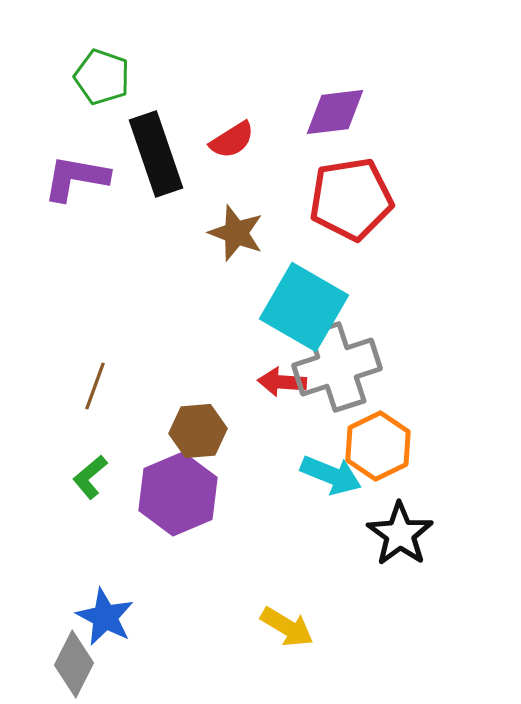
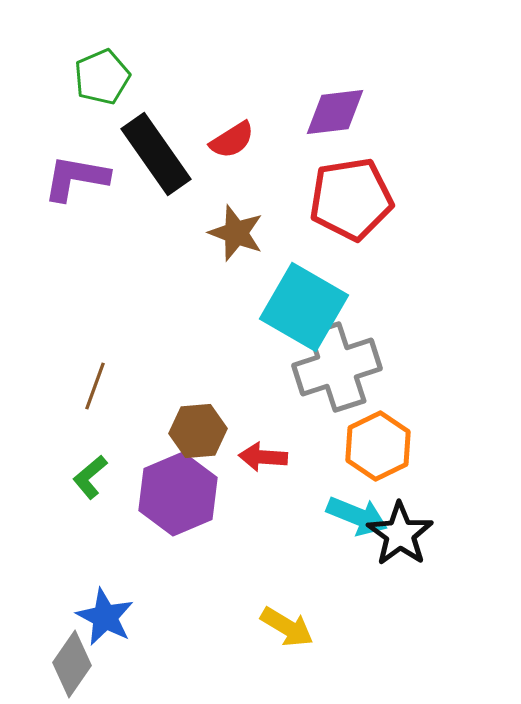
green pentagon: rotated 30 degrees clockwise
black rectangle: rotated 16 degrees counterclockwise
red arrow: moved 19 px left, 75 px down
cyan arrow: moved 26 px right, 41 px down
gray diamond: moved 2 px left; rotated 8 degrees clockwise
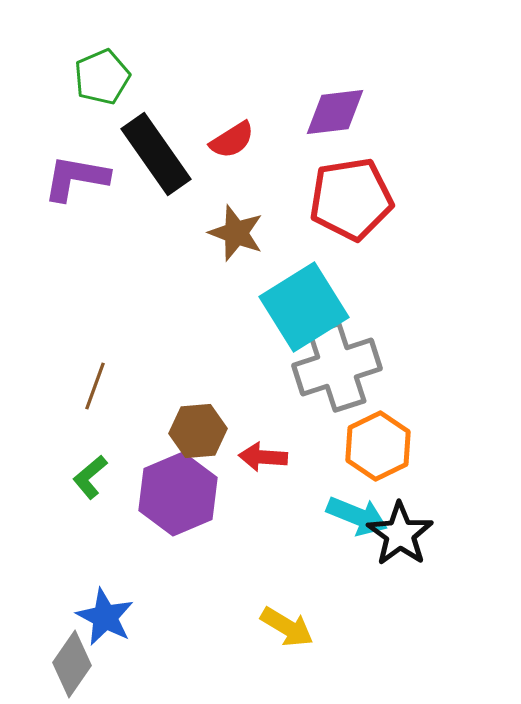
cyan square: rotated 28 degrees clockwise
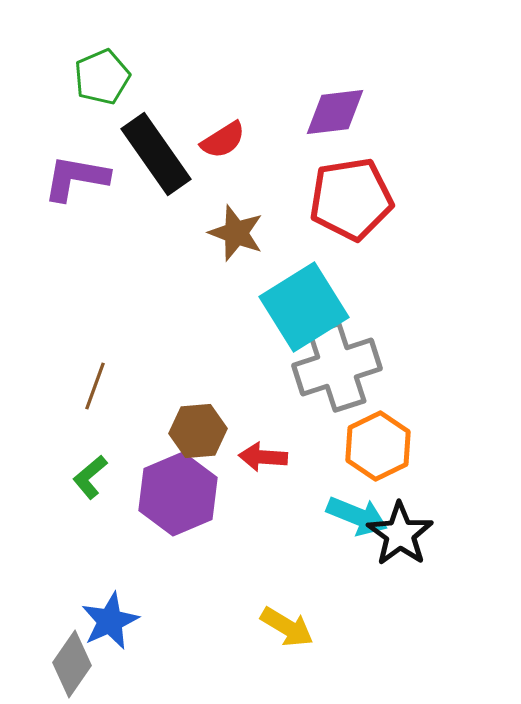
red semicircle: moved 9 px left
blue star: moved 5 px right, 4 px down; rotated 20 degrees clockwise
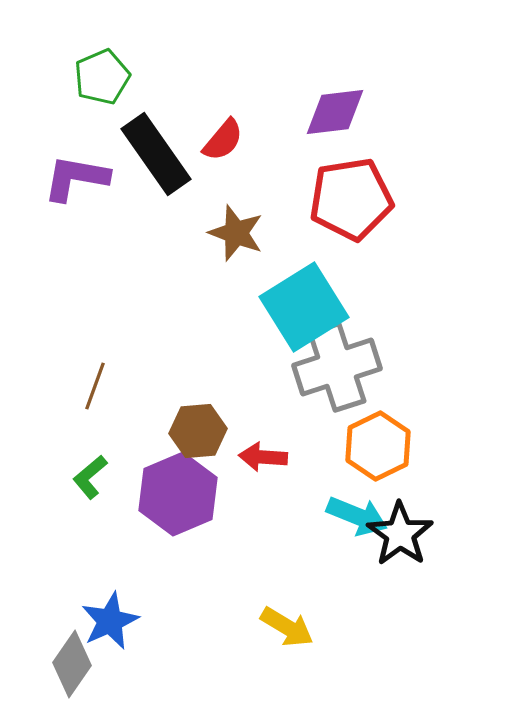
red semicircle: rotated 18 degrees counterclockwise
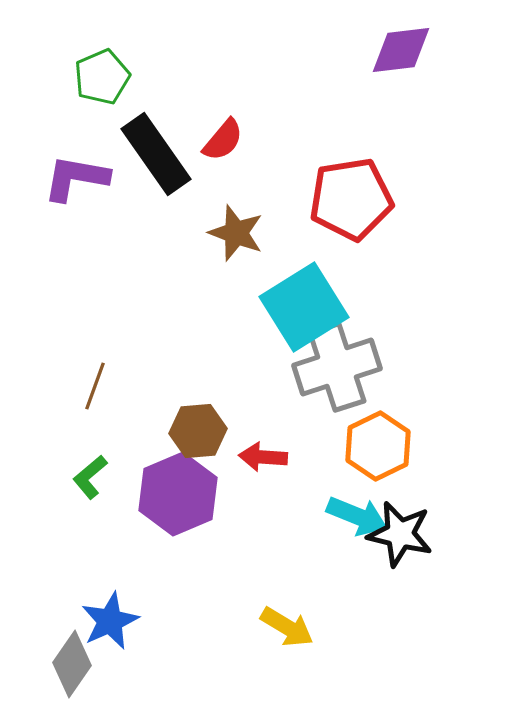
purple diamond: moved 66 px right, 62 px up
black star: rotated 22 degrees counterclockwise
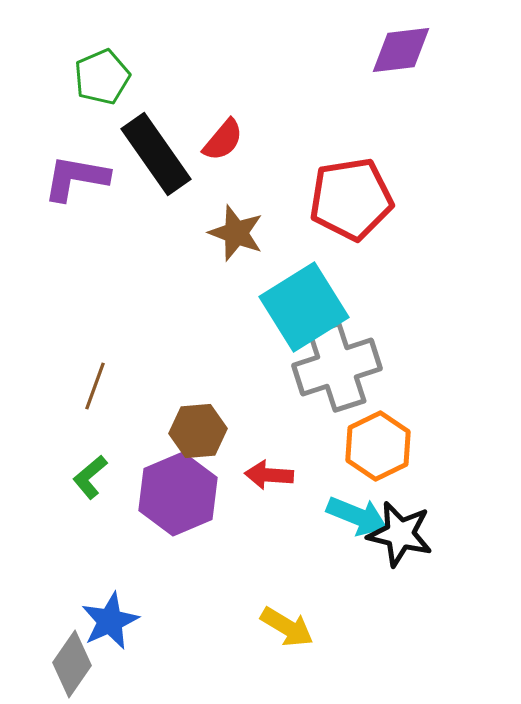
red arrow: moved 6 px right, 18 px down
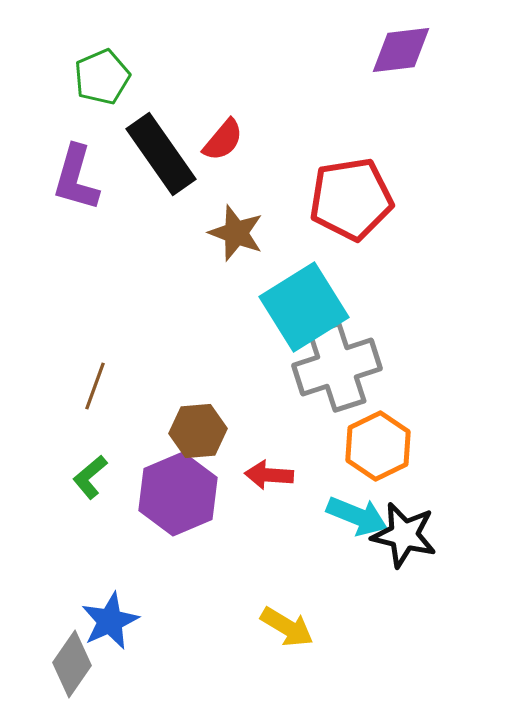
black rectangle: moved 5 px right
purple L-shape: rotated 84 degrees counterclockwise
black star: moved 4 px right, 1 px down
